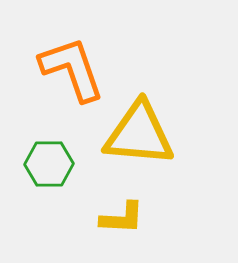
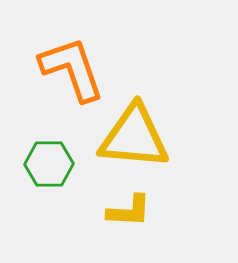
yellow triangle: moved 5 px left, 3 px down
yellow L-shape: moved 7 px right, 7 px up
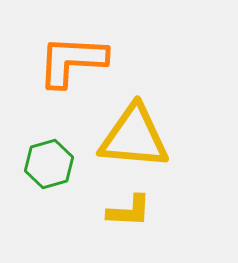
orange L-shape: moved 8 px up; rotated 68 degrees counterclockwise
green hexagon: rotated 15 degrees counterclockwise
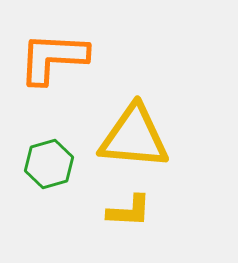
orange L-shape: moved 19 px left, 3 px up
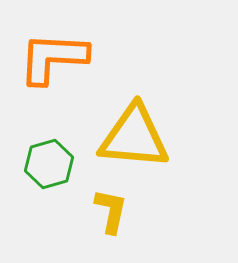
yellow L-shape: moved 18 px left; rotated 81 degrees counterclockwise
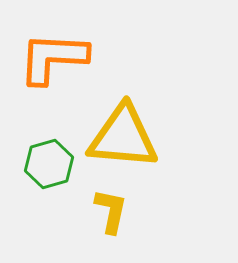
yellow triangle: moved 11 px left
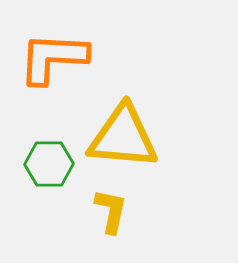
green hexagon: rotated 15 degrees clockwise
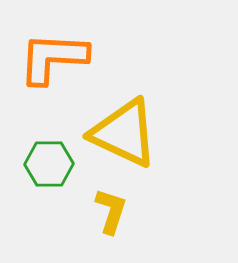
yellow triangle: moved 1 px right, 4 px up; rotated 20 degrees clockwise
yellow L-shape: rotated 6 degrees clockwise
